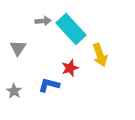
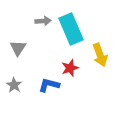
cyan rectangle: rotated 20 degrees clockwise
gray star: moved 6 px up
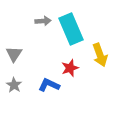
gray triangle: moved 4 px left, 6 px down
blue L-shape: rotated 10 degrees clockwise
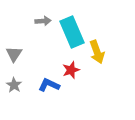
cyan rectangle: moved 1 px right, 3 px down
yellow arrow: moved 3 px left, 3 px up
red star: moved 1 px right, 2 px down
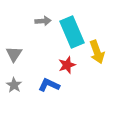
red star: moved 4 px left, 5 px up
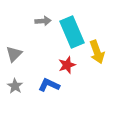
gray triangle: rotated 12 degrees clockwise
gray star: moved 1 px right, 1 px down
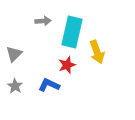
cyan rectangle: rotated 36 degrees clockwise
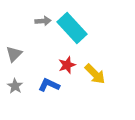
cyan rectangle: moved 4 px up; rotated 56 degrees counterclockwise
yellow arrow: moved 2 px left, 22 px down; rotated 25 degrees counterclockwise
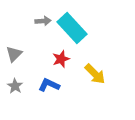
red star: moved 6 px left, 6 px up
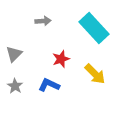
cyan rectangle: moved 22 px right
